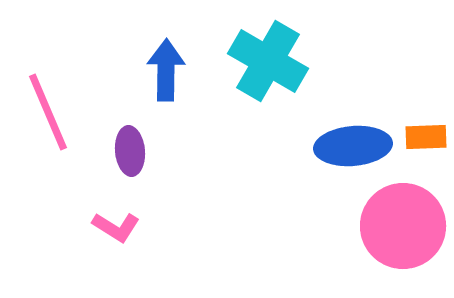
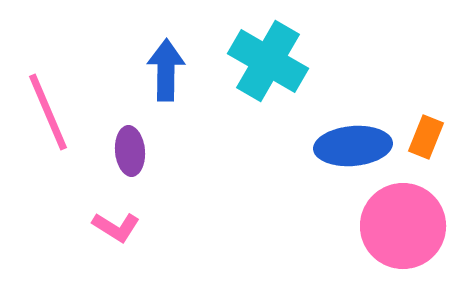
orange rectangle: rotated 66 degrees counterclockwise
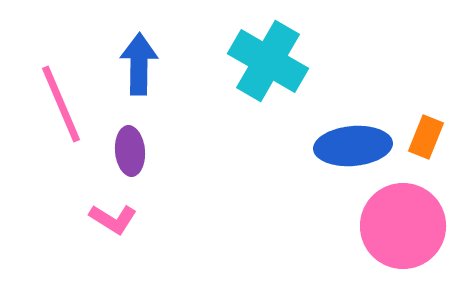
blue arrow: moved 27 px left, 6 px up
pink line: moved 13 px right, 8 px up
pink L-shape: moved 3 px left, 8 px up
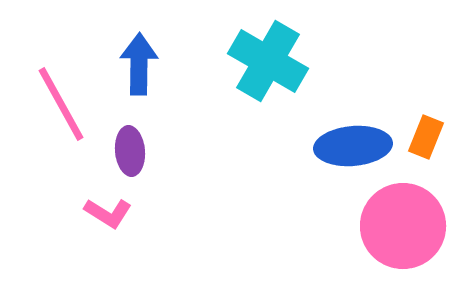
pink line: rotated 6 degrees counterclockwise
pink L-shape: moved 5 px left, 6 px up
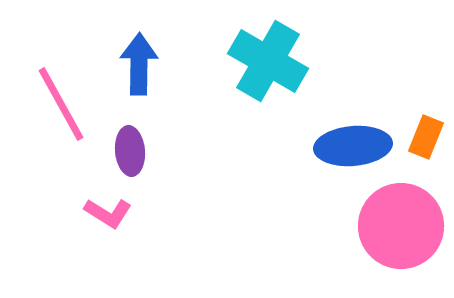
pink circle: moved 2 px left
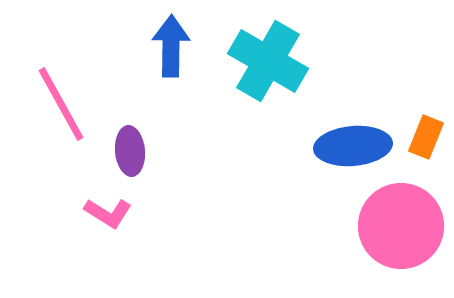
blue arrow: moved 32 px right, 18 px up
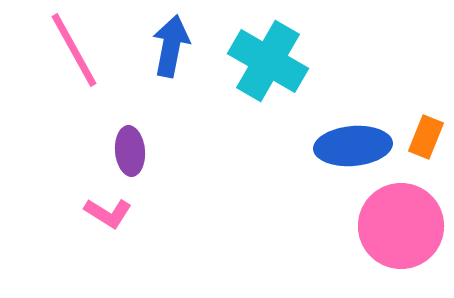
blue arrow: rotated 10 degrees clockwise
pink line: moved 13 px right, 54 px up
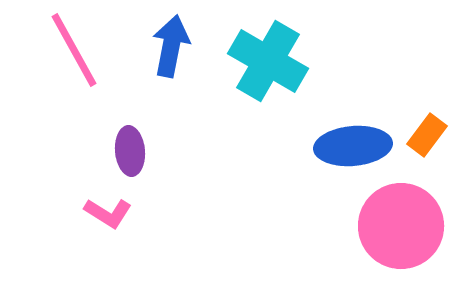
orange rectangle: moved 1 px right, 2 px up; rotated 15 degrees clockwise
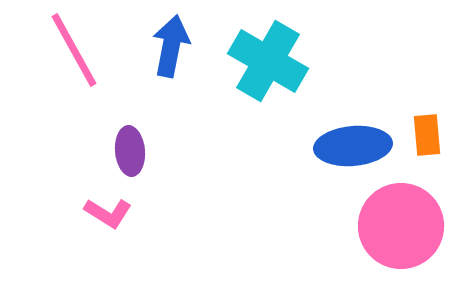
orange rectangle: rotated 42 degrees counterclockwise
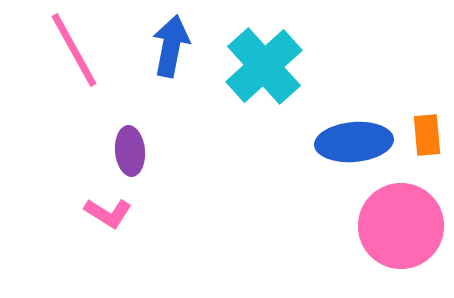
cyan cross: moved 4 px left, 5 px down; rotated 18 degrees clockwise
blue ellipse: moved 1 px right, 4 px up
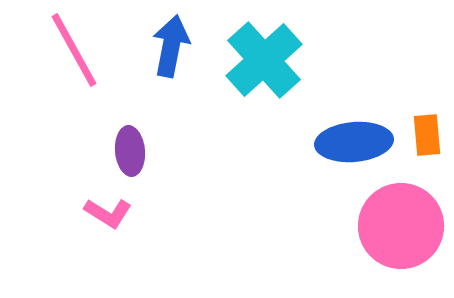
cyan cross: moved 6 px up
